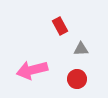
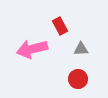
pink arrow: moved 21 px up
red circle: moved 1 px right
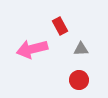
red circle: moved 1 px right, 1 px down
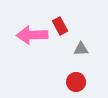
pink arrow: moved 14 px up; rotated 12 degrees clockwise
red circle: moved 3 px left, 2 px down
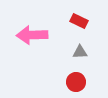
red rectangle: moved 19 px right, 5 px up; rotated 36 degrees counterclockwise
gray triangle: moved 1 px left, 3 px down
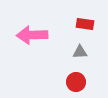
red rectangle: moved 6 px right, 3 px down; rotated 18 degrees counterclockwise
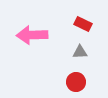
red rectangle: moved 2 px left; rotated 18 degrees clockwise
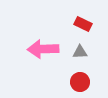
pink arrow: moved 11 px right, 14 px down
red circle: moved 4 px right
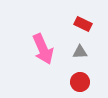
pink arrow: rotated 112 degrees counterclockwise
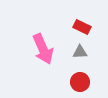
red rectangle: moved 1 px left, 3 px down
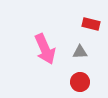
red rectangle: moved 9 px right, 3 px up; rotated 12 degrees counterclockwise
pink arrow: moved 2 px right
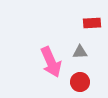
red rectangle: moved 1 px right, 1 px up; rotated 18 degrees counterclockwise
pink arrow: moved 6 px right, 13 px down
